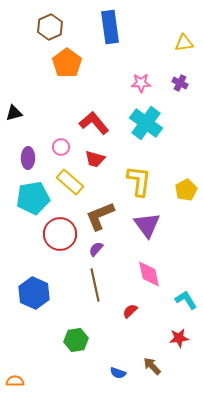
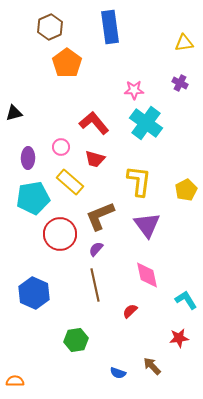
pink star: moved 7 px left, 7 px down
pink diamond: moved 2 px left, 1 px down
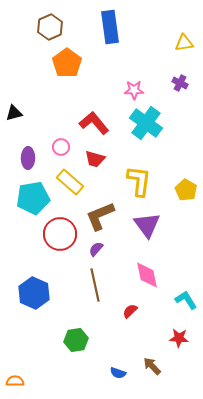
yellow pentagon: rotated 15 degrees counterclockwise
red star: rotated 12 degrees clockwise
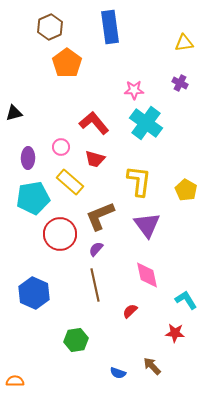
red star: moved 4 px left, 5 px up
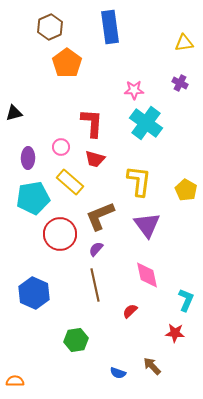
red L-shape: moved 2 px left; rotated 44 degrees clockwise
cyan L-shape: rotated 55 degrees clockwise
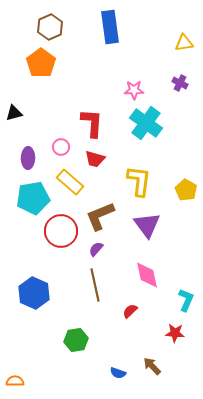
orange pentagon: moved 26 px left
red circle: moved 1 px right, 3 px up
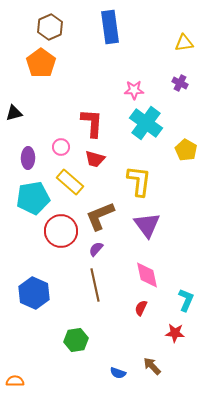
yellow pentagon: moved 40 px up
red semicircle: moved 11 px right, 3 px up; rotated 21 degrees counterclockwise
